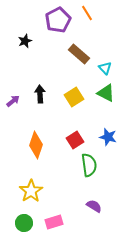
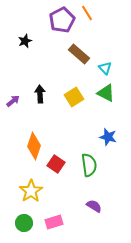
purple pentagon: moved 4 px right
red square: moved 19 px left, 24 px down; rotated 24 degrees counterclockwise
orange diamond: moved 2 px left, 1 px down
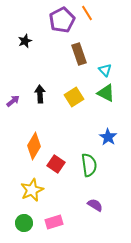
brown rectangle: rotated 30 degrees clockwise
cyan triangle: moved 2 px down
blue star: rotated 18 degrees clockwise
orange diamond: rotated 12 degrees clockwise
yellow star: moved 1 px right, 1 px up; rotated 10 degrees clockwise
purple semicircle: moved 1 px right, 1 px up
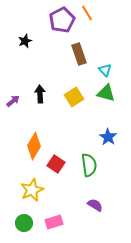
green triangle: rotated 12 degrees counterclockwise
